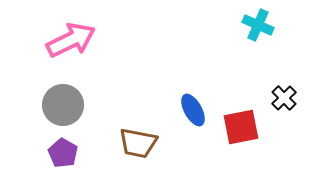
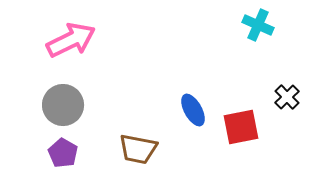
black cross: moved 3 px right, 1 px up
brown trapezoid: moved 6 px down
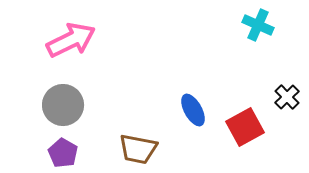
red square: moved 4 px right; rotated 18 degrees counterclockwise
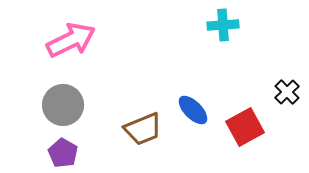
cyan cross: moved 35 px left; rotated 28 degrees counterclockwise
black cross: moved 5 px up
blue ellipse: rotated 16 degrees counterclockwise
brown trapezoid: moved 5 px right, 20 px up; rotated 33 degrees counterclockwise
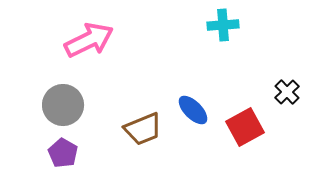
pink arrow: moved 18 px right
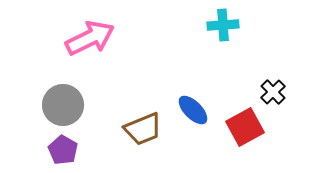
pink arrow: moved 1 px right, 2 px up
black cross: moved 14 px left
purple pentagon: moved 3 px up
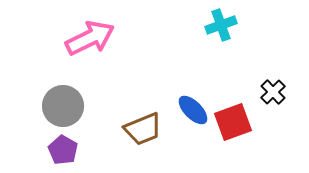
cyan cross: moved 2 px left; rotated 16 degrees counterclockwise
gray circle: moved 1 px down
red square: moved 12 px left, 5 px up; rotated 9 degrees clockwise
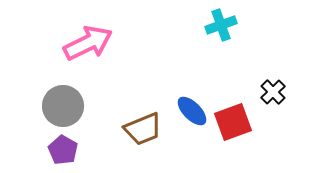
pink arrow: moved 2 px left, 5 px down
blue ellipse: moved 1 px left, 1 px down
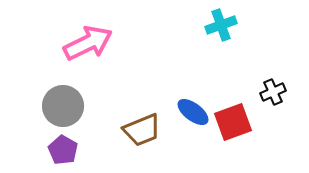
black cross: rotated 20 degrees clockwise
blue ellipse: moved 1 px right, 1 px down; rotated 8 degrees counterclockwise
brown trapezoid: moved 1 px left, 1 px down
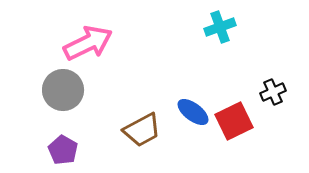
cyan cross: moved 1 px left, 2 px down
gray circle: moved 16 px up
red square: moved 1 px right, 1 px up; rotated 6 degrees counterclockwise
brown trapezoid: rotated 6 degrees counterclockwise
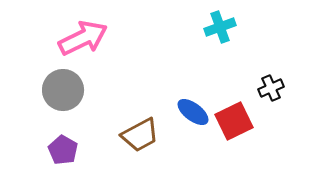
pink arrow: moved 5 px left, 5 px up
black cross: moved 2 px left, 4 px up
brown trapezoid: moved 2 px left, 5 px down
